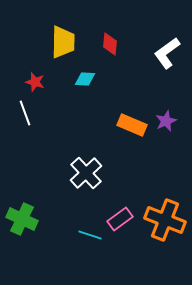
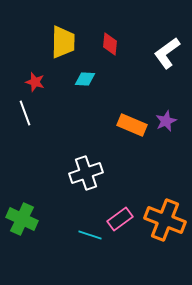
white cross: rotated 24 degrees clockwise
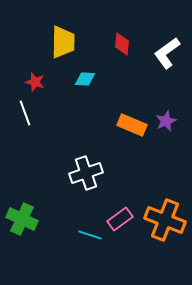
red diamond: moved 12 px right
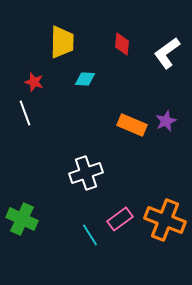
yellow trapezoid: moved 1 px left
red star: moved 1 px left
cyan line: rotated 40 degrees clockwise
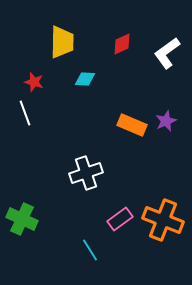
red diamond: rotated 60 degrees clockwise
orange cross: moved 2 px left
cyan line: moved 15 px down
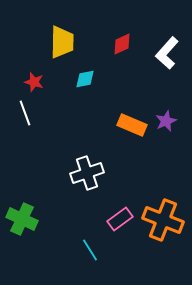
white L-shape: rotated 12 degrees counterclockwise
cyan diamond: rotated 15 degrees counterclockwise
white cross: moved 1 px right
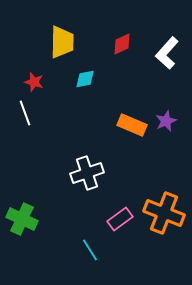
orange cross: moved 1 px right, 7 px up
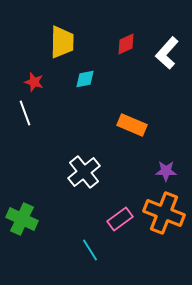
red diamond: moved 4 px right
purple star: moved 50 px down; rotated 25 degrees clockwise
white cross: moved 3 px left, 1 px up; rotated 20 degrees counterclockwise
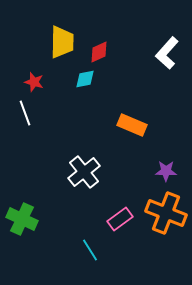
red diamond: moved 27 px left, 8 px down
orange cross: moved 2 px right
